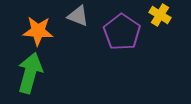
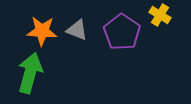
gray triangle: moved 1 px left, 14 px down
orange star: moved 4 px right
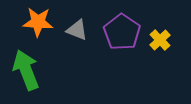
yellow cross: moved 25 px down; rotated 15 degrees clockwise
orange star: moved 4 px left, 9 px up
green arrow: moved 4 px left, 3 px up; rotated 36 degrees counterclockwise
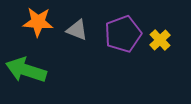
purple pentagon: moved 1 px right, 2 px down; rotated 18 degrees clockwise
green arrow: rotated 51 degrees counterclockwise
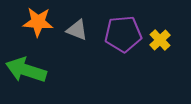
purple pentagon: rotated 15 degrees clockwise
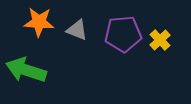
orange star: moved 1 px right
